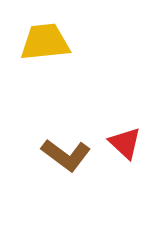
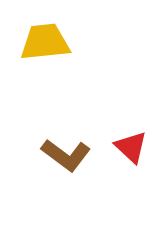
red triangle: moved 6 px right, 4 px down
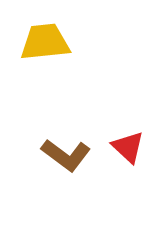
red triangle: moved 3 px left
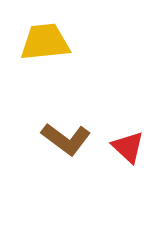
brown L-shape: moved 16 px up
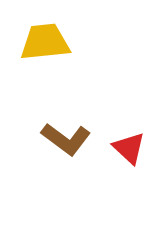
red triangle: moved 1 px right, 1 px down
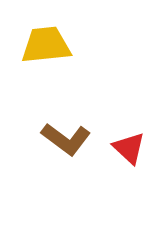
yellow trapezoid: moved 1 px right, 3 px down
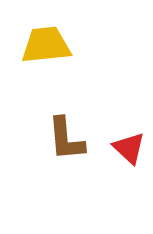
brown L-shape: rotated 48 degrees clockwise
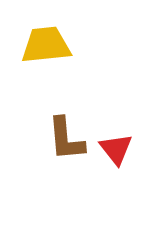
red triangle: moved 13 px left, 1 px down; rotated 9 degrees clockwise
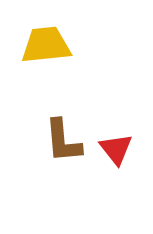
brown L-shape: moved 3 px left, 2 px down
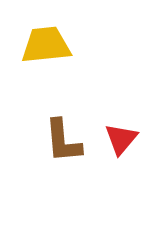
red triangle: moved 5 px right, 10 px up; rotated 18 degrees clockwise
